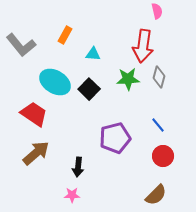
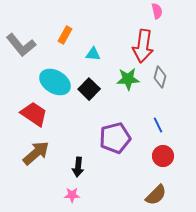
gray diamond: moved 1 px right
blue line: rotated 14 degrees clockwise
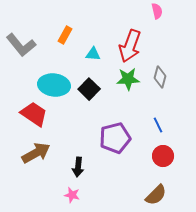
red arrow: moved 13 px left; rotated 12 degrees clockwise
cyan ellipse: moved 1 px left, 3 px down; rotated 24 degrees counterclockwise
brown arrow: rotated 12 degrees clockwise
pink star: rotated 14 degrees clockwise
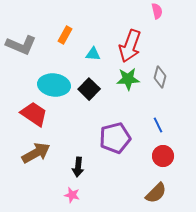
gray L-shape: rotated 28 degrees counterclockwise
brown semicircle: moved 2 px up
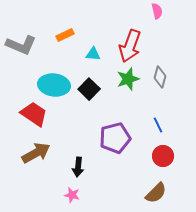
orange rectangle: rotated 36 degrees clockwise
green star: rotated 15 degrees counterclockwise
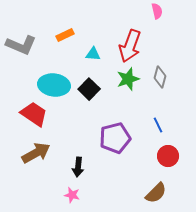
red circle: moved 5 px right
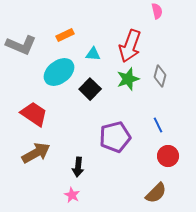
gray diamond: moved 1 px up
cyan ellipse: moved 5 px right, 13 px up; rotated 44 degrees counterclockwise
black square: moved 1 px right
purple pentagon: moved 1 px up
pink star: rotated 14 degrees clockwise
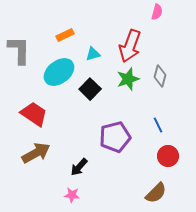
pink semicircle: moved 1 px down; rotated 28 degrees clockwise
gray L-shape: moved 2 px left, 5 px down; rotated 112 degrees counterclockwise
cyan triangle: rotated 21 degrees counterclockwise
black arrow: moved 1 px right; rotated 36 degrees clockwise
pink star: rotated 21 degrees counterclockwise
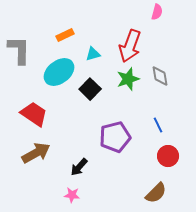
gray diamond: rotated 25 degrees counterclockwise
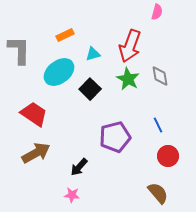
green star: rotated 25 degrees counterclockwise
brown semicircle: moved 2 px right; rotated 85 degrees counterclockwise
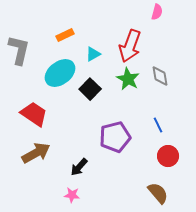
gray L-shape: rotated 12 degrees clockwise
cyan triangle: rotated 14 degrees counterclockwise
cyan ellipse: moved 1 px right, 1 px down
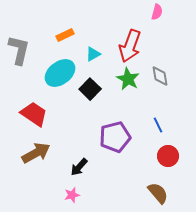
pink star: rotated 21 degrees counterclockwise
